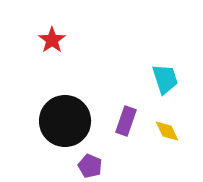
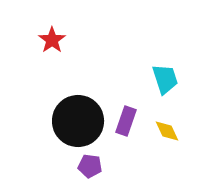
black circle: moved 13 px right
purple pentagon: rotated 15 degrees counterclockwise
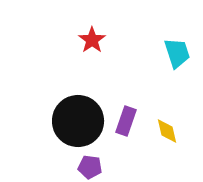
red star: moved 40 px right
cyan trapezoid: moved 12 px right, 26 px up
yellow diamond: rotated 12 degrees clockwise
purple pentagon: moved 1 px down
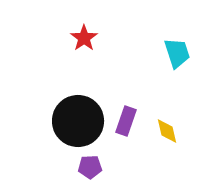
red star: moved 8 px left, 2 px up
purple pentagon: rotated 10 degrees counterclockwise
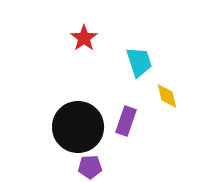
cyan trapezoid: moved 38 px left, 9 px down
black circle: moved 6 px down
yellow diamond: moved 35 px up
